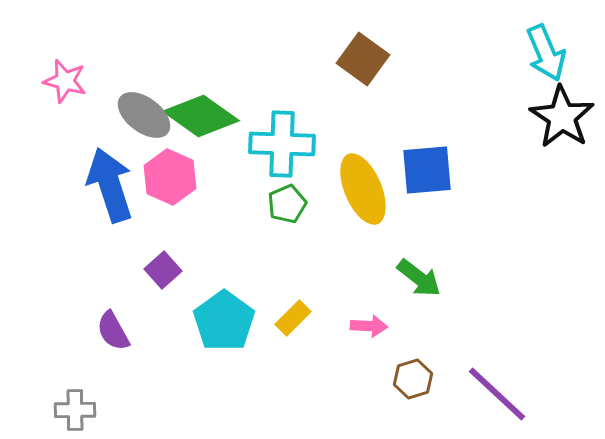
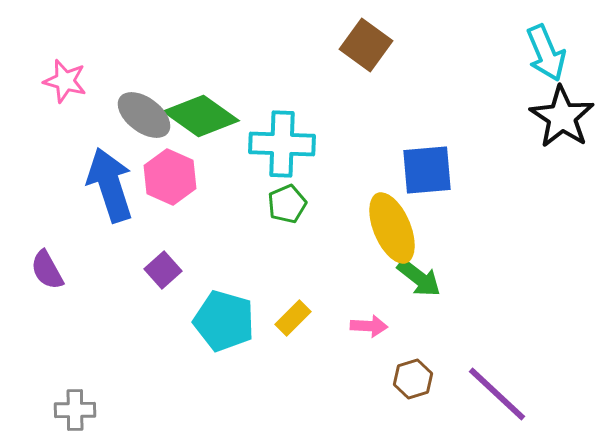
brown square: moved 3 px right, 14 px up
yellow ellipse: moved 29 px right, 39 px down
cyan pentagon: rotated 20 degrees counterclockwise
purple semicircle: moved 66 px left, 61 px up
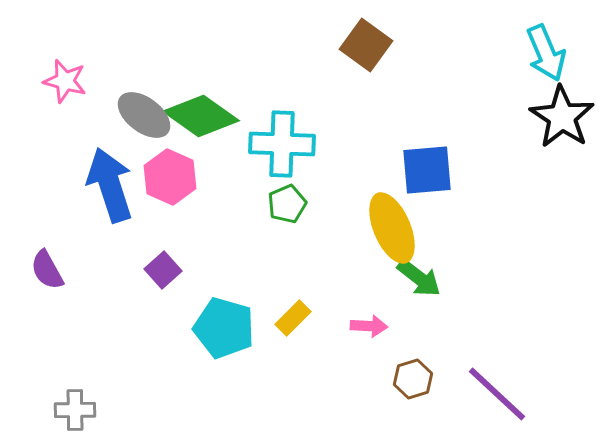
cyan pentagon: moved 7 px down
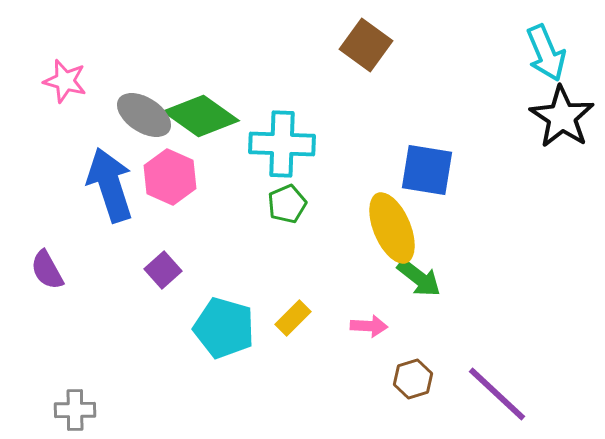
gray ellipse: rotated 4 degrees counterclockwise
blue square: rotated 14 degrees clockwise
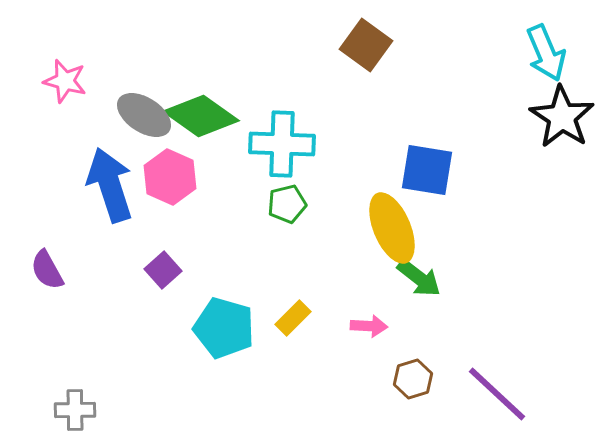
green pentagon: rotated 9 degrees clockwise
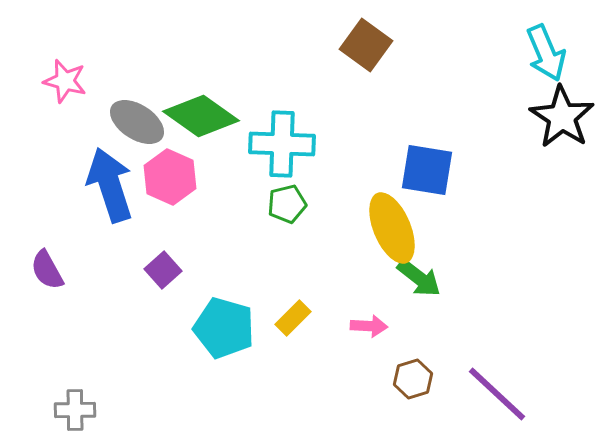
gray ellipse: moved 7 px left, 7 px down
